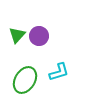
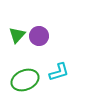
green ellipse: rotated 36 degrees clockwise
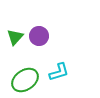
green triangle: moved 2 px left, 2 px down
green ellipse: rotated 12 degrees counterclockwise
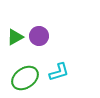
green triangle: rotated 18 degrees clockwise
green ellipse: moved 2 px up
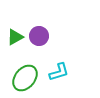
green ellipse: rotated 16 degrees counterclockwise
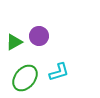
green triangle: moved 1 px left, 5 px down
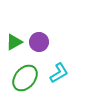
purple circle: moved 6 px down
cyan L-shape: moved 1 px down; rotated 15 degrees counterclockwise
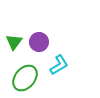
green triangle: rotated 24 degrees counterclockwise
cyan L-shape: moved 8 px up
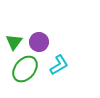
green ellipse: moved 9 px up
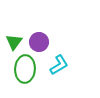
green ellipse: rotated 36 degrees counterclockwise
